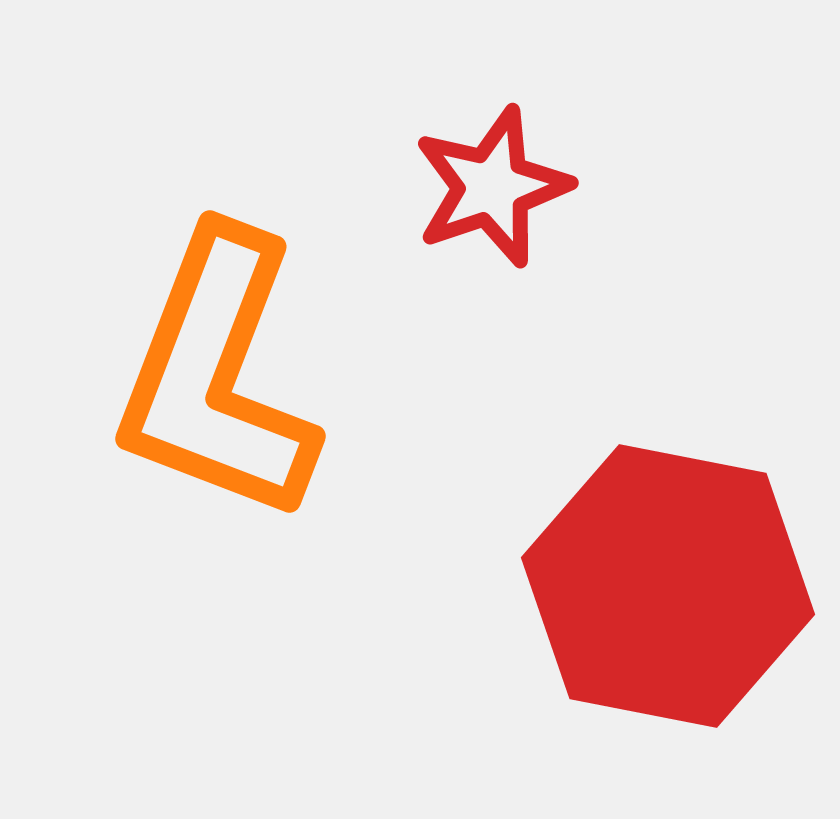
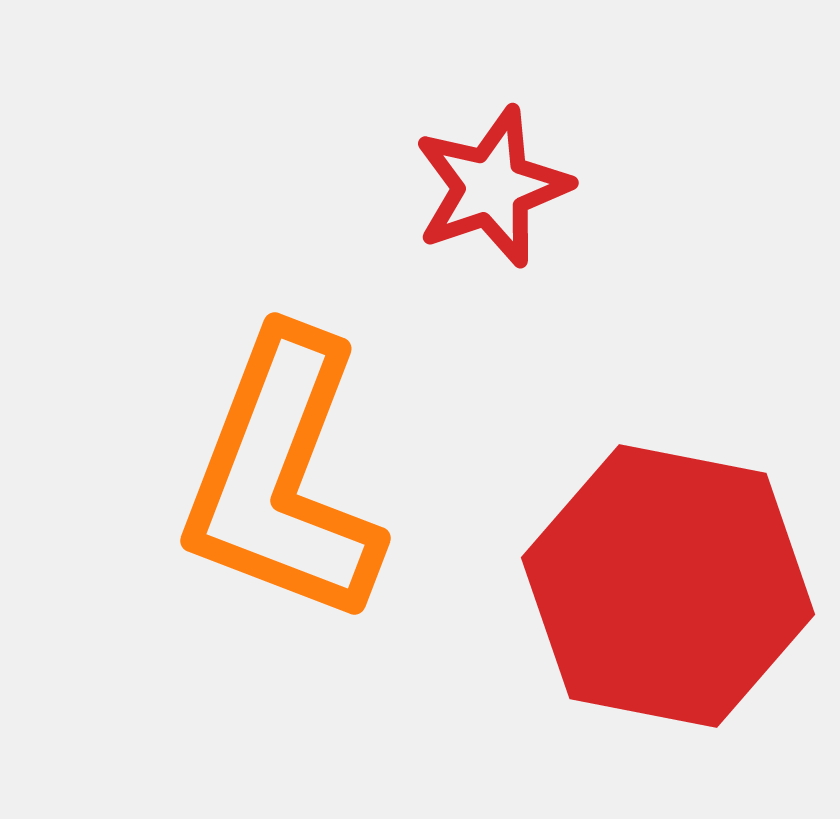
orange L-shape: moved 65 px right, 102 px down
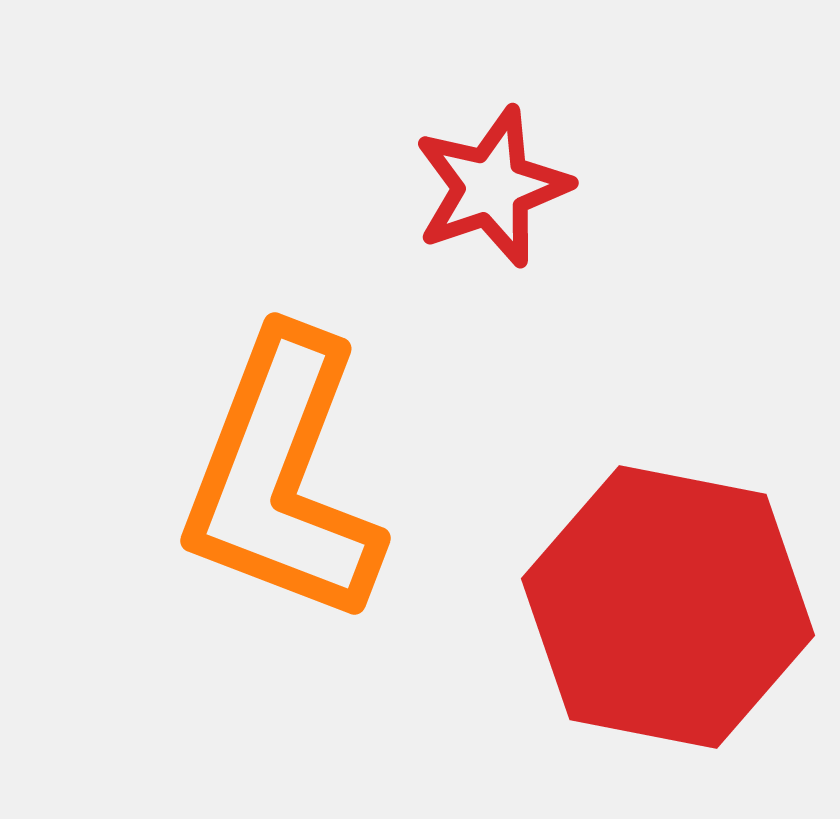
red hexagon: moved 21 px down
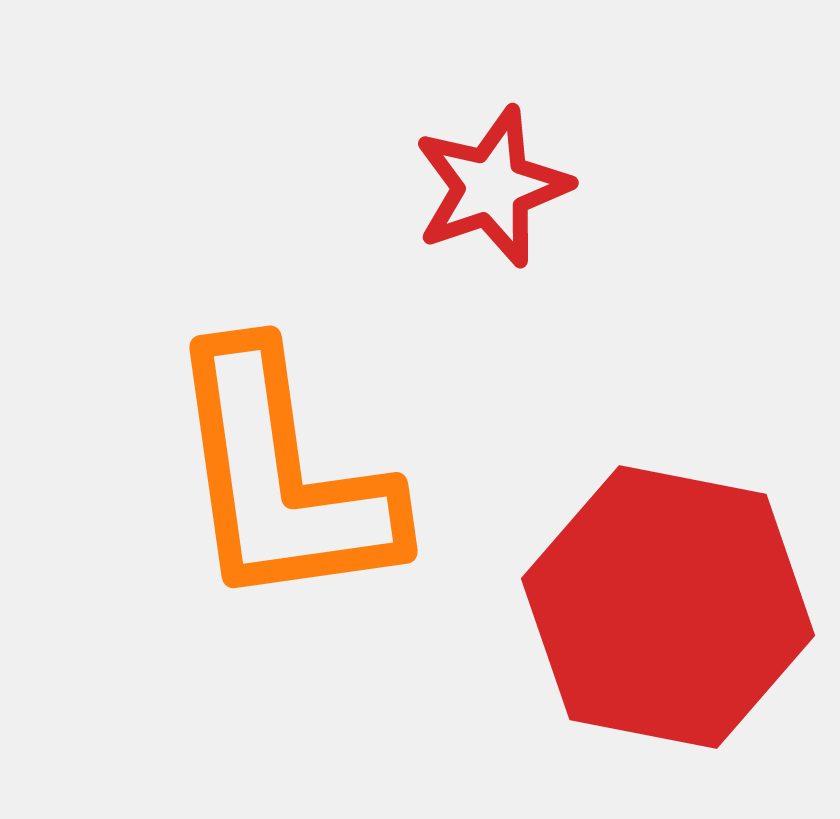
orange L-shape: rotated 29 degrees counterclockwise
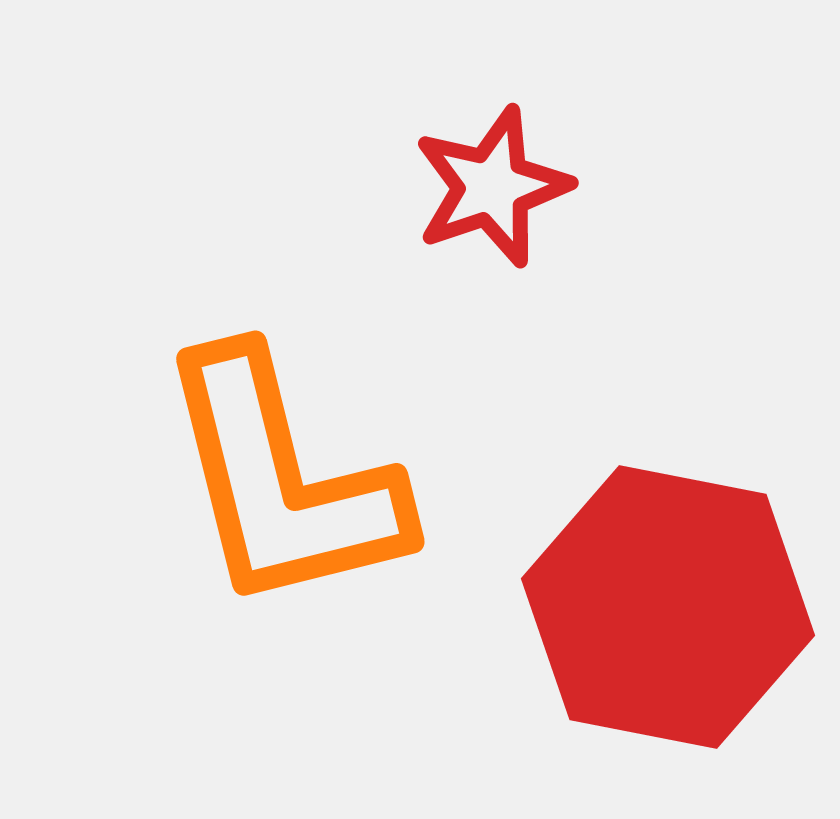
orange L-shape: moved 3 px down; rotated 6 degrees counterclockwise
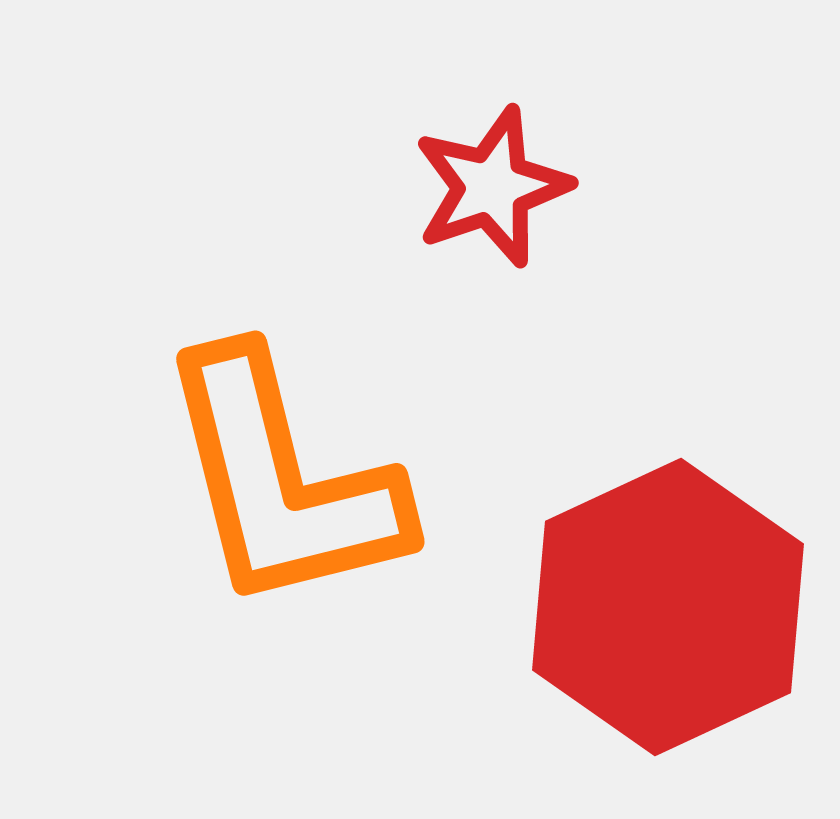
red hexagon: rotated 24 degrees clockwise
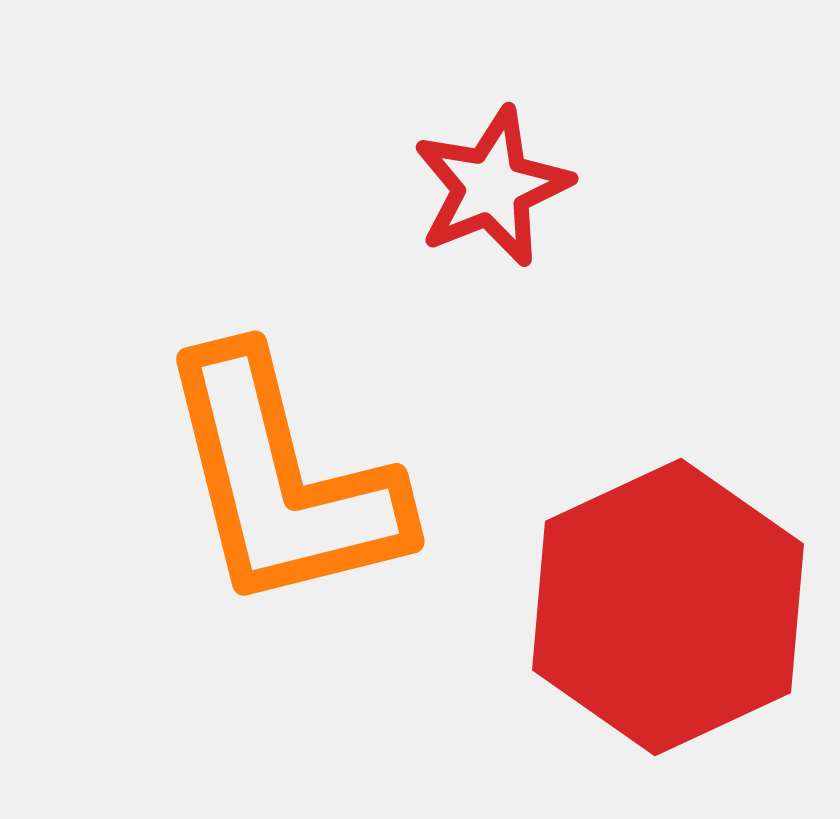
red star: rotated 3 degrees counterclockwise
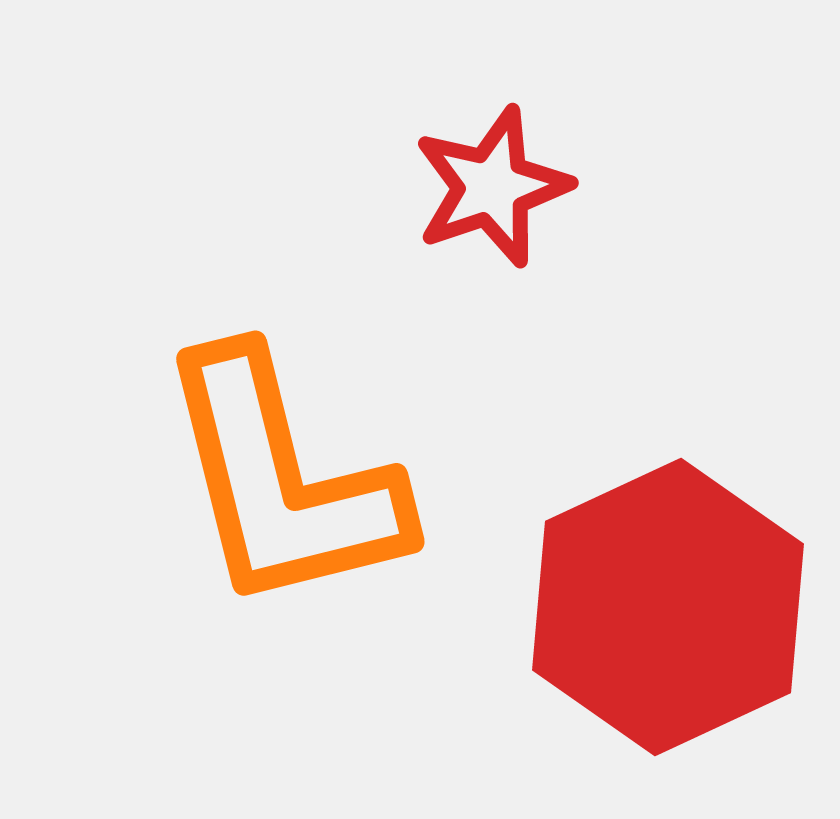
red star: rotated 3 degrees clockwise
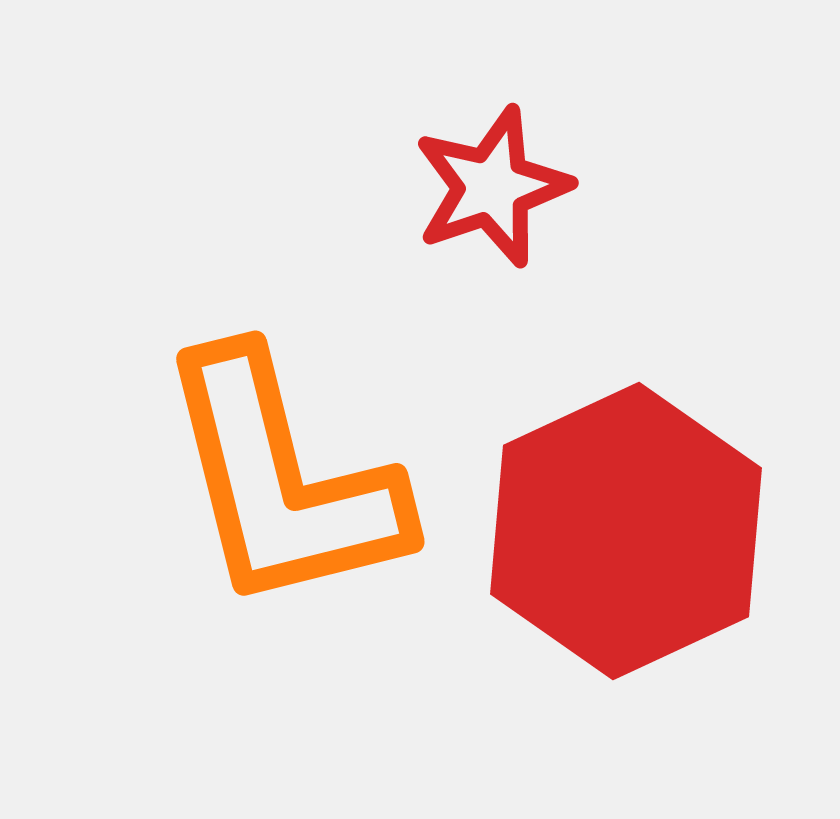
red hexagon: moved 42 px left, 76 px up
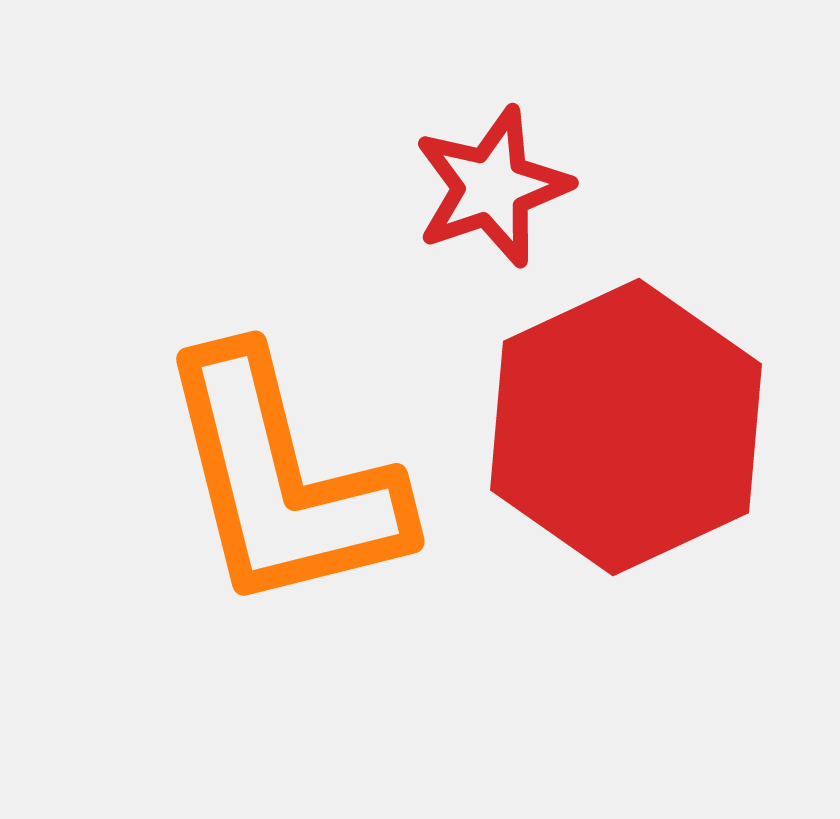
red hexagon: moved 104 px up
